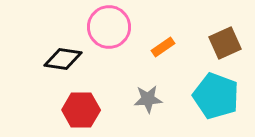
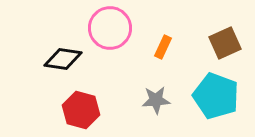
pink circle: moved 1 px right, 1 px down
orange rectangle: rotated 30 degrees counterclockwise
gray star: moved 8 px right, 1 px down
red hexagon: rotated 15 degrees clockwise
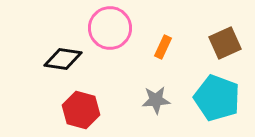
cyan pentagon: moved 1 px right, 2 px down
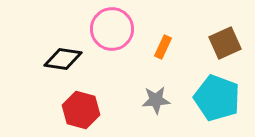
pink circle: moved 2 px right, 1 px down
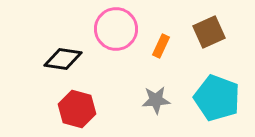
pink circle: moved 4 px right
brown square: moved 16 px left, 11 px up
orange rectangle: moved 2 px left, 1 px up
red hexagon: moved 4 px left, 1 px up
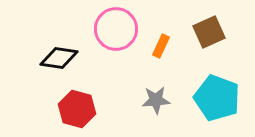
black diamond: moved 4 px left, 1 px up
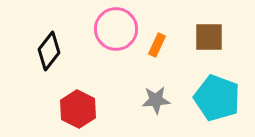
brown square: moved 5 px down; rotated 24 degrees clockwise
orange rectangle: moved 4 px left, 1 px up
black diamond: moved 10 px left, 7 px up; rotated 60 degrees counterclockwise
red hexagon: moved 1 px right; rotated 12 degrees clockwise
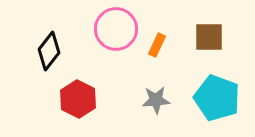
red hexagon: moved 10 px up
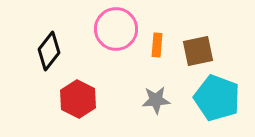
brown square: moved 11 px left, 14 px down; rotated 12 degrees counterclockwise
orange rectangle: rotated 20 degrees counterclockwise
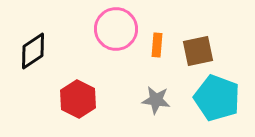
black diamond: moved 16 px left; rotated 18 degrees clockwise
gray star: rotated 12 degrees clockwise
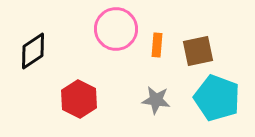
red hexagon: moved 1 px right
